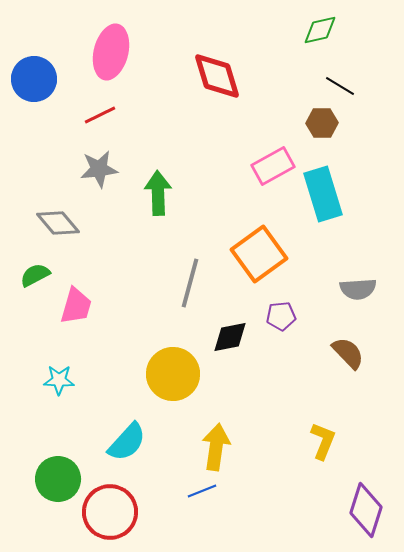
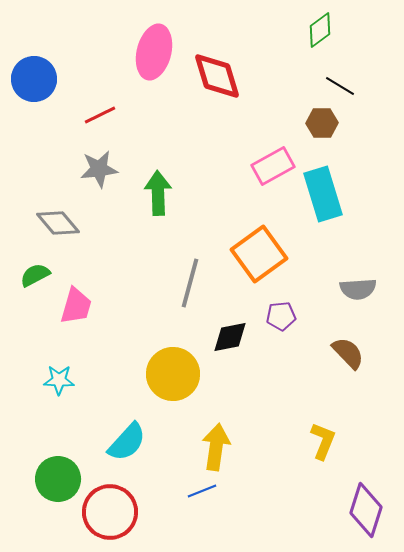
green diamond: rotated 24 degrees counterclockwise
pink ellipse: moved 43 px right
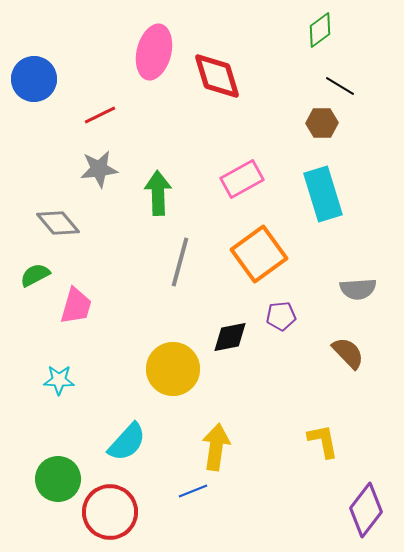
pink rectangle: moved 31 px left, 13 px down
gray line: moved 10 px left, 21 px up
yellow circle: moved 5 px up
yellow L-shape: rotated 33 degrees counterclockwise
blue line: moved 9 px left
purple diamond: rotated 20 degrees clockwise
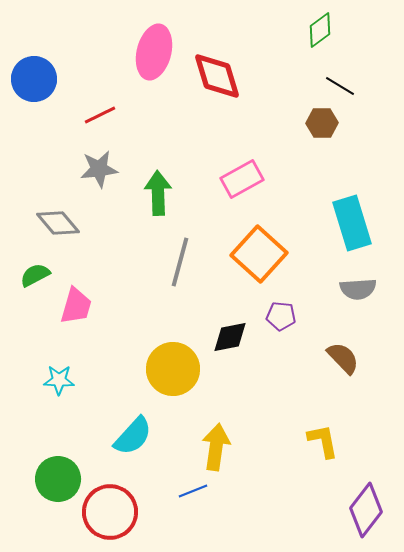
cyan rectangle: moved 29 px right, 29 px down
orange square: rotated 12 degrees counterclockwise
purple pentagon: rotated 12 degrees clockwise
brown semicircle: moved 5 px left, 5 px down
cyan semicircle: moved 6 px right, 6 px up
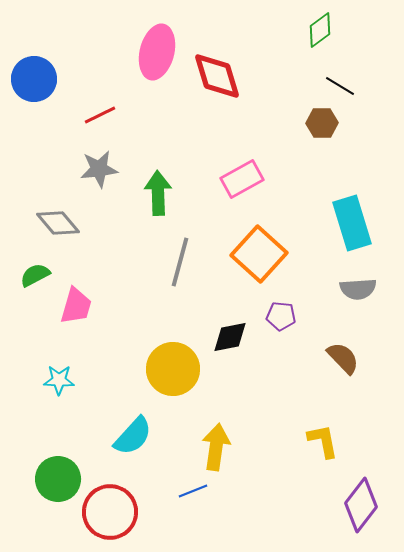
pink ellipse: moved 3 px right
purple diamond: moved 5 px left, 5 px up
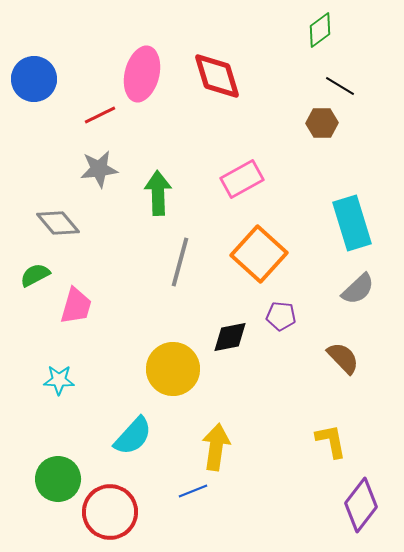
pink ellipse: moved 15 px left, 22 px down
gray semicircle: rotated 39 degrees counterclockwise
yellow L-shape: moved 8 px right
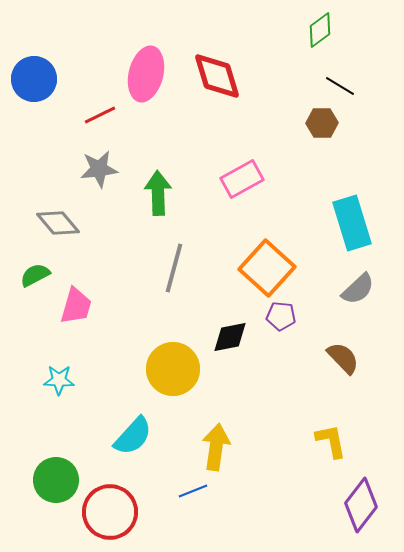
pink ellipse: moved 4 px right
orange square: moved 8 px right, 14 px down
gray line: moved 6 px left, 6 px down
green circle: moved 2 px left, 1 px down
